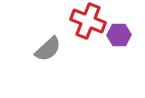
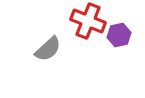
purple hexagon: rotated 10 degrees counterclockwise
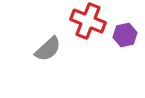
purple hexagon: moved 6 px right
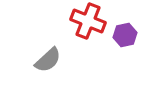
gray semicircle: moved 11 px down
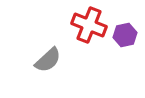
red cross: moved 1 px right, 4 px down
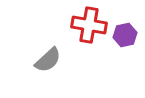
red cross: rotated 12 degrees counterclockwise
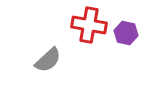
purple hexagon: moved 1 px right, 2 px up; rotated 25 degrees clockwise
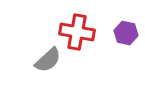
red cross: moved 12 px left, 7 px down
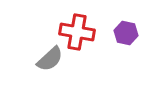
gray semicircle: moved 2 px right, 1 px up
